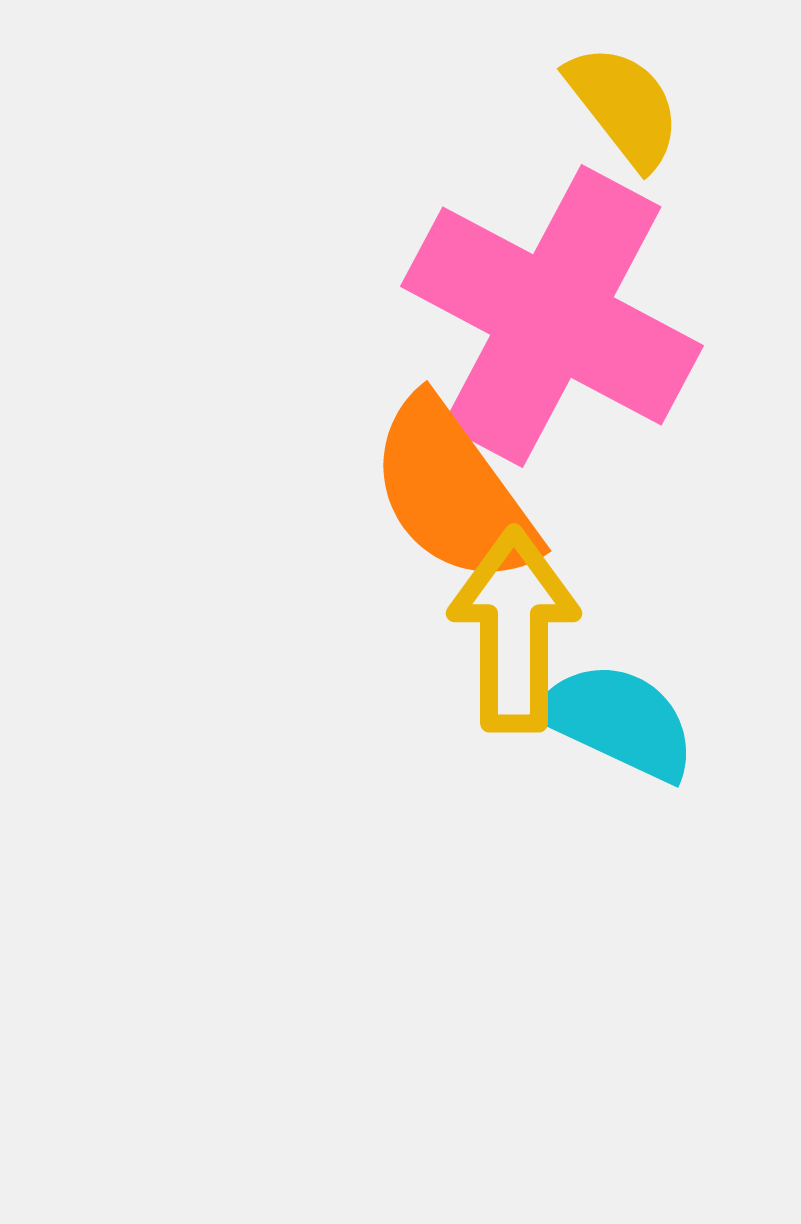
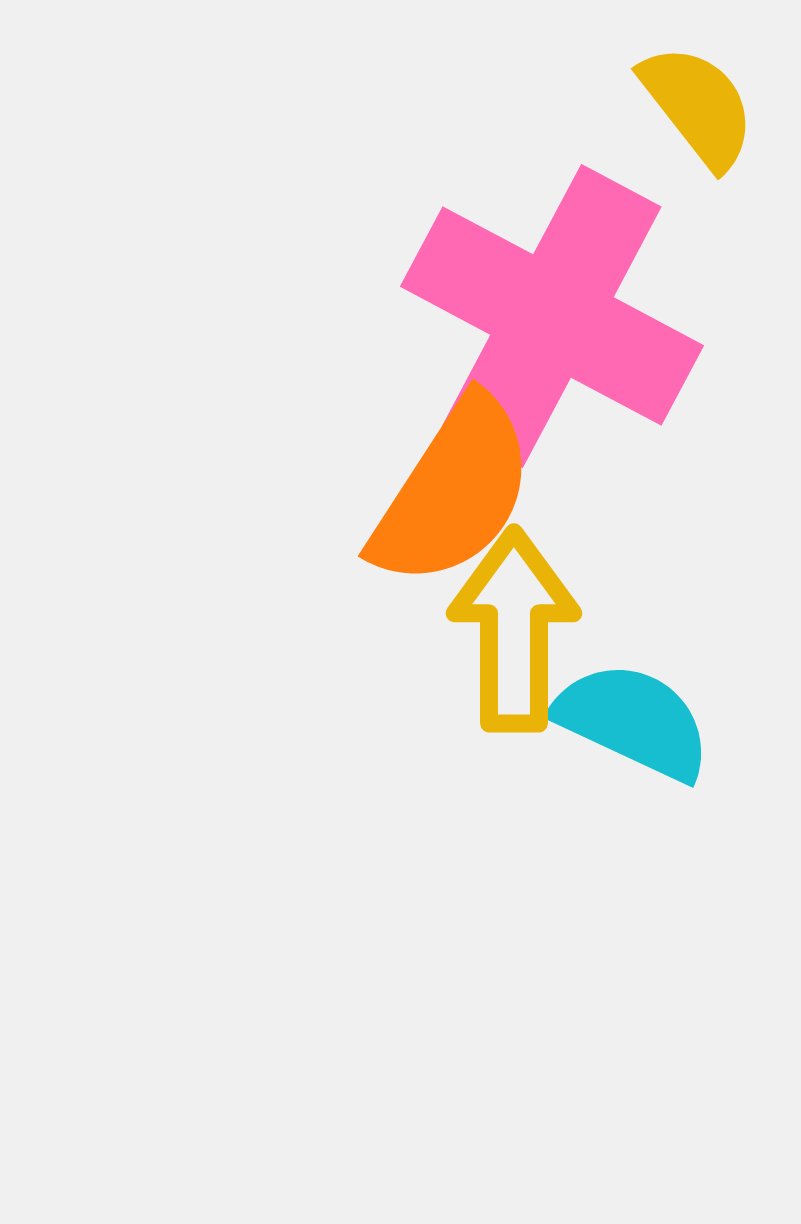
yellow semicircle: moved 74 px right
orange semicircle: rotated 111 degrees counterclockwise
cyan semicircle: moved 15 px right
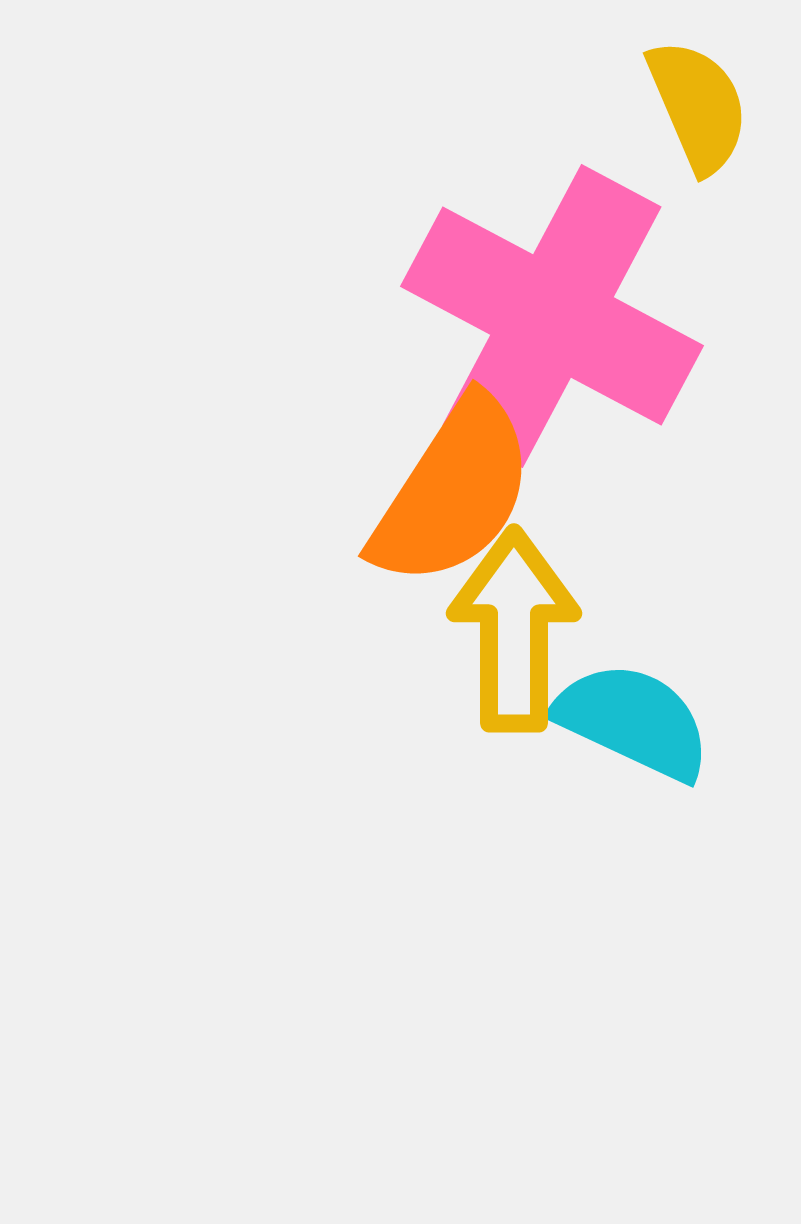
yellow semicircle: rotated 15 degrees clockwise
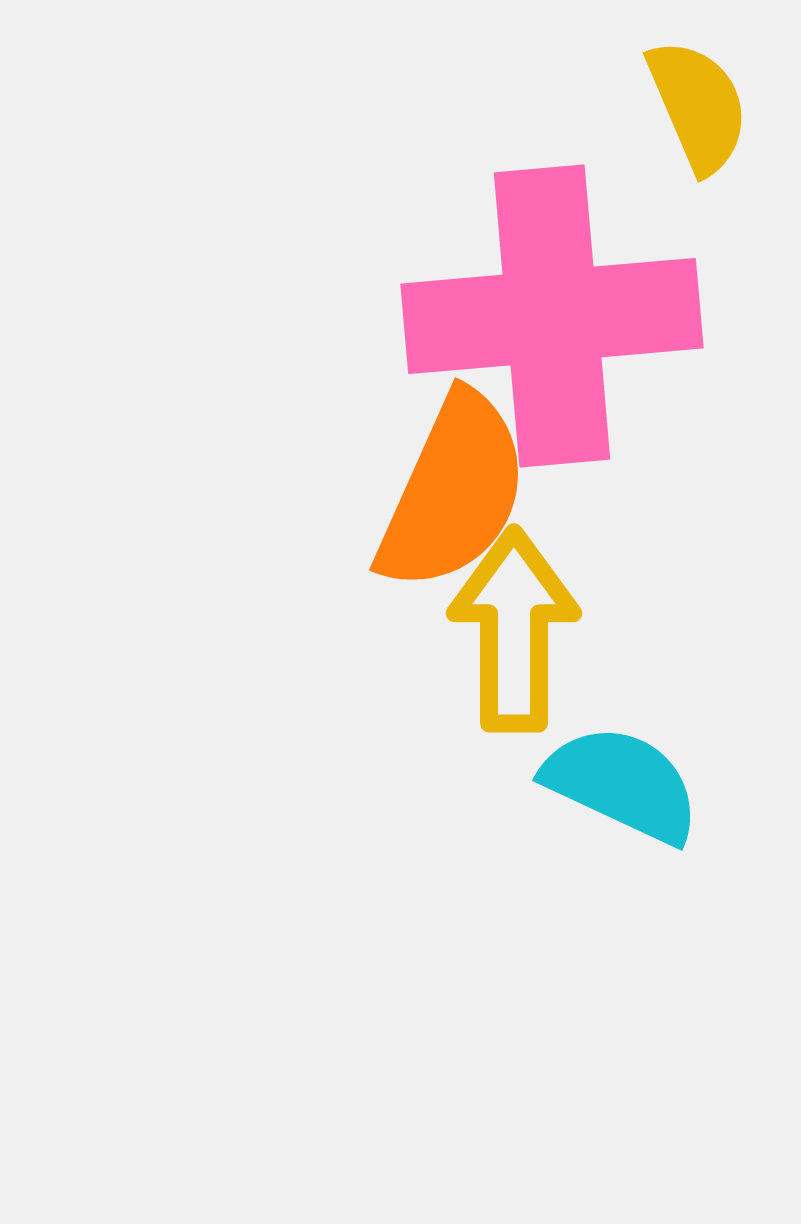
pink cross: rotated 33 degrees counterclockwise
orange semicircle: rotated 9 degrees counterclockwise
cyan semicircle: moved 11 px left, 63 px down
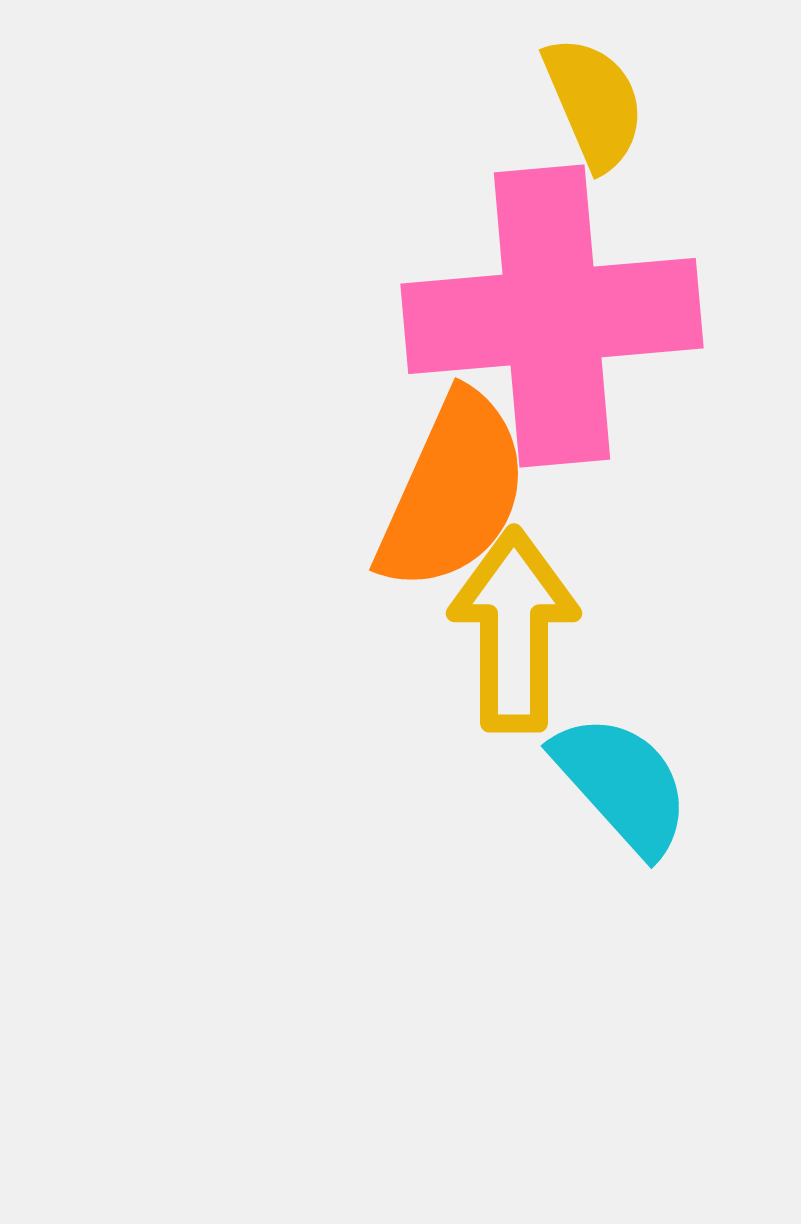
yellow semicircle: moved 104 px left, 3 px up
cyan semicircle: rotated 23 degrees clockwise
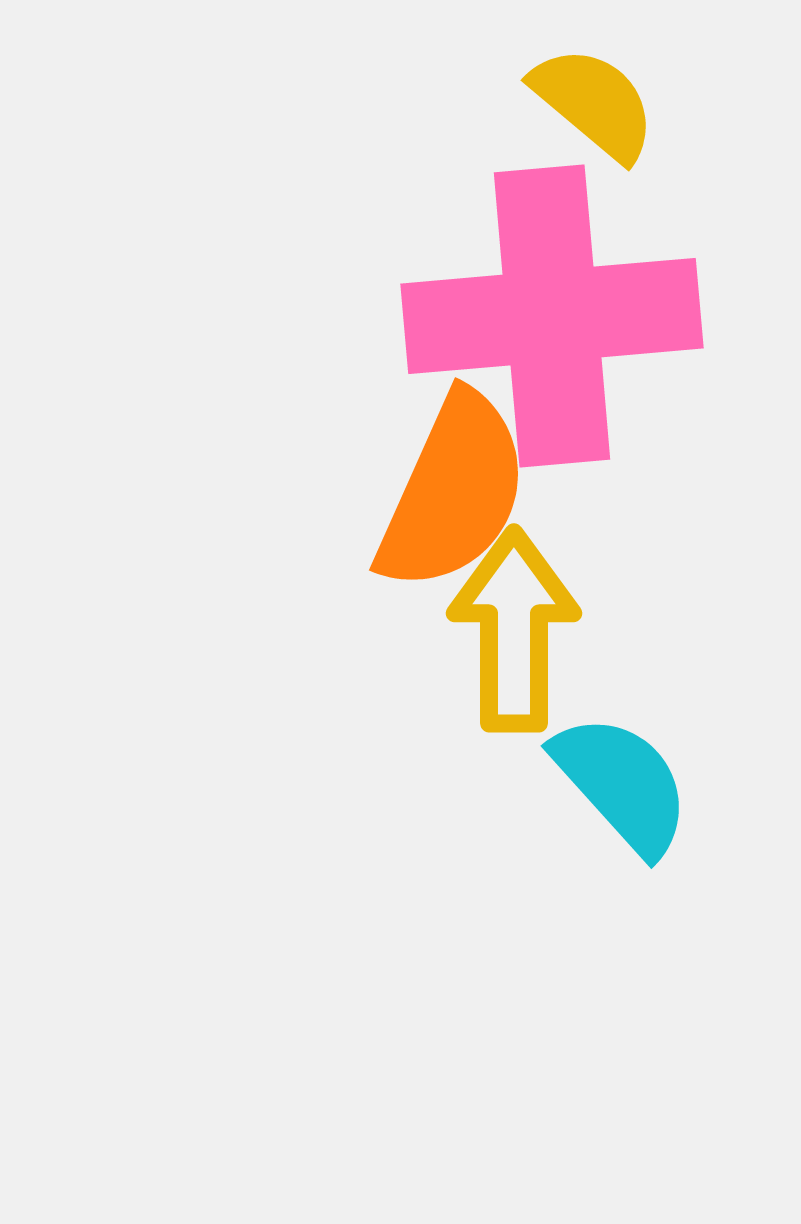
yellow semicircle: rotated 27 degrees counterclockwise
